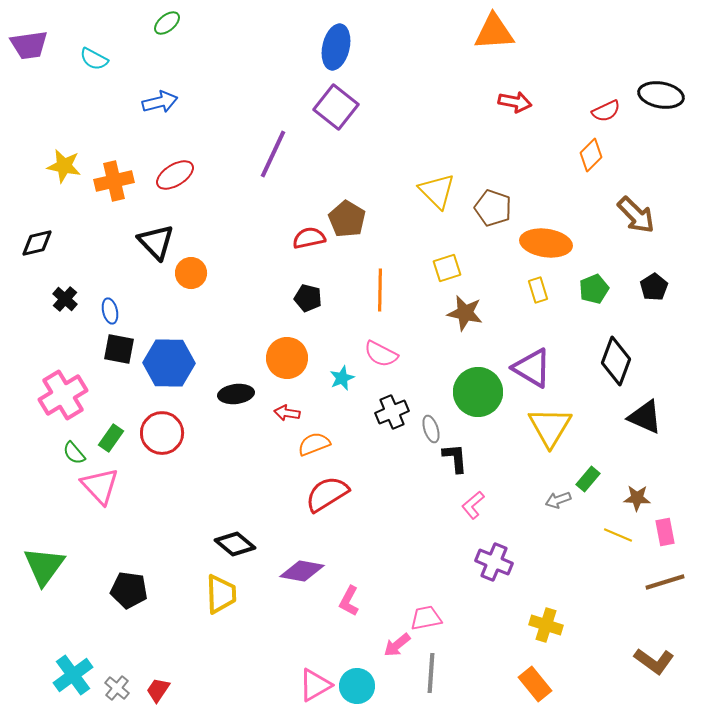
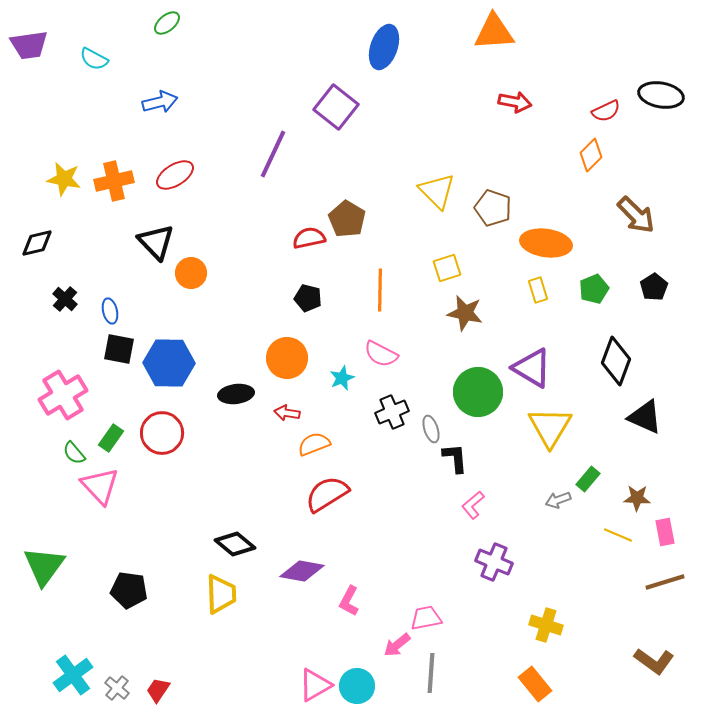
blue ellipse at (336, 47): moved 48 px right; rotated 6 degrees clockwise
yellow star at (64, 166): moved 13 px down
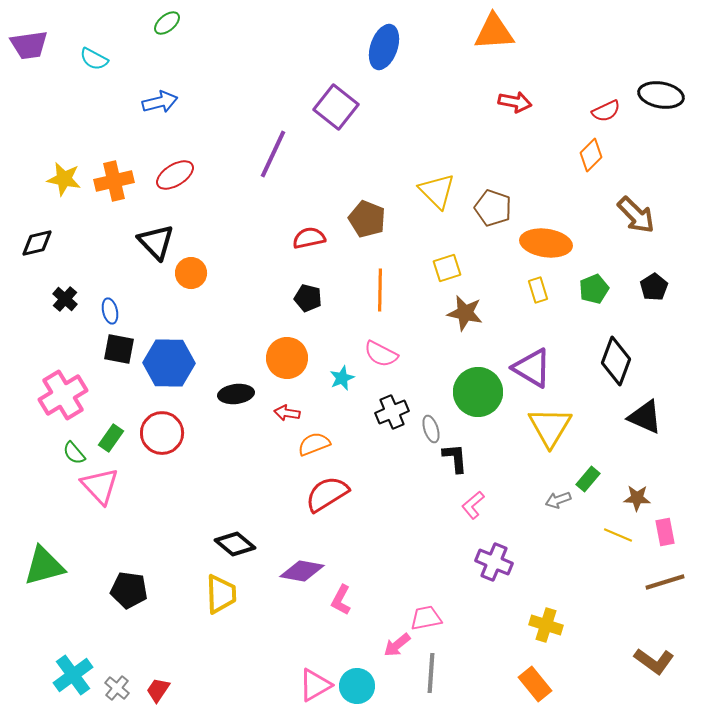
brown pentagon at (347, 219): moved 20 px right; rotated 9 degrees counterclockwise
green triangle at (44, 566): rotated 39 degrees clockwise
pink L-shape at (349, 601): moved 8 px left, 1 px up
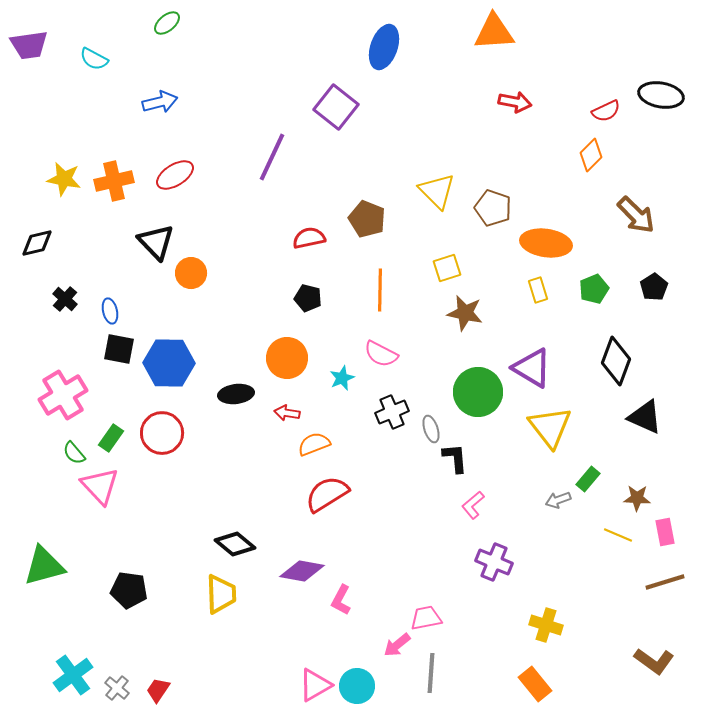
purple line at (273, 154): moved 1 px left, 3 px down
yellow triangle at (550, 427): rotated 9 degrees counterclockwise
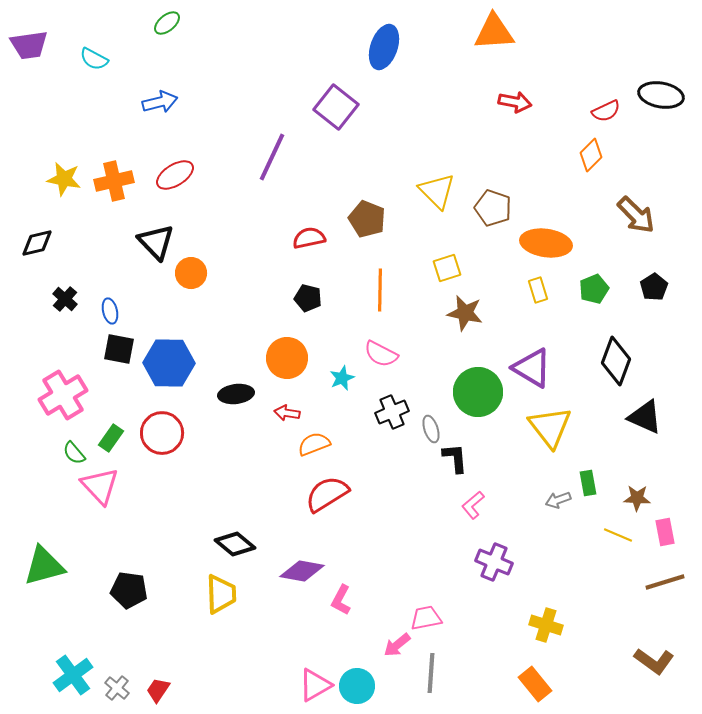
green rectangle at (588, 479): moved 4 px down; rotated 50 degrees counterclockwise
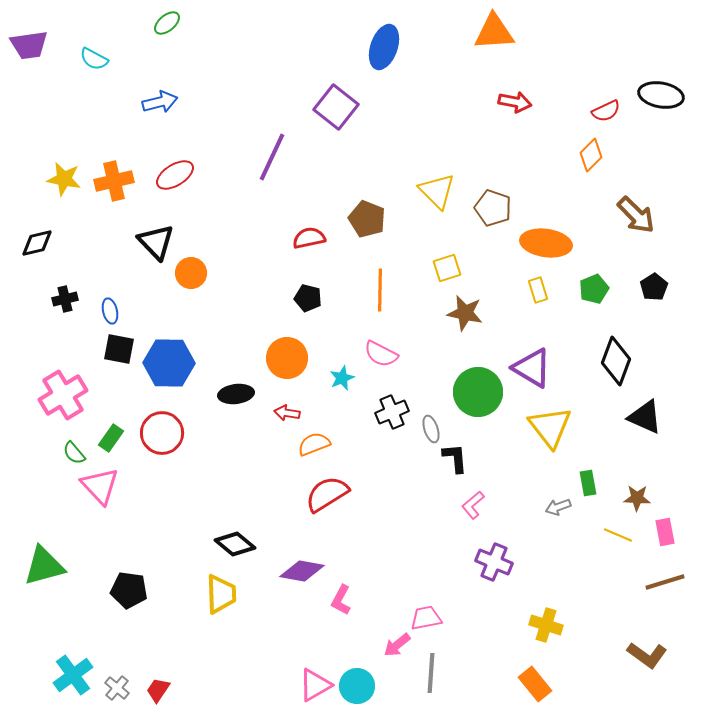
black cross at (65, 299): rotated 35 degrees clockwise
gray arrow at (558, 500): moved 7 px down
brown L-shape at (654, 661): moved 7 px left, 6 px up
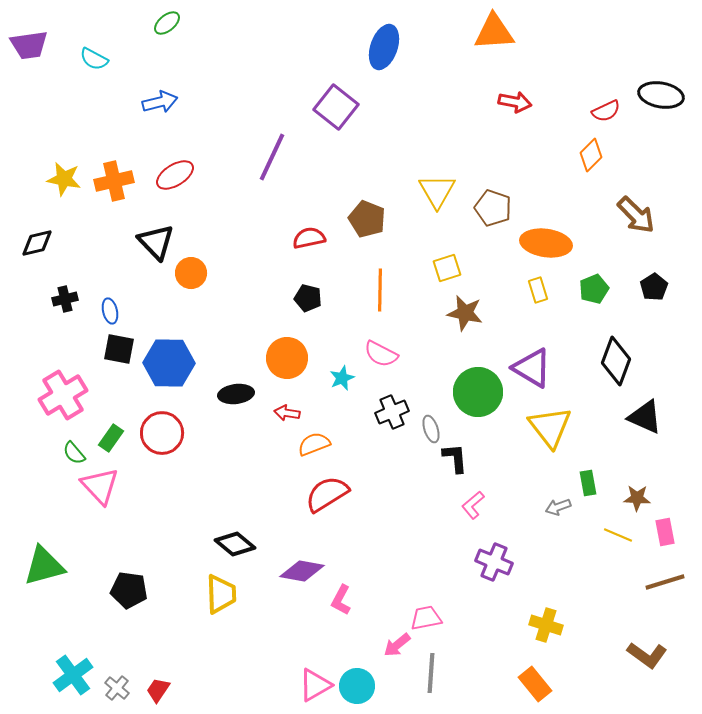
yellow triangle at (437, 191): rotated 15 degrees clockwise
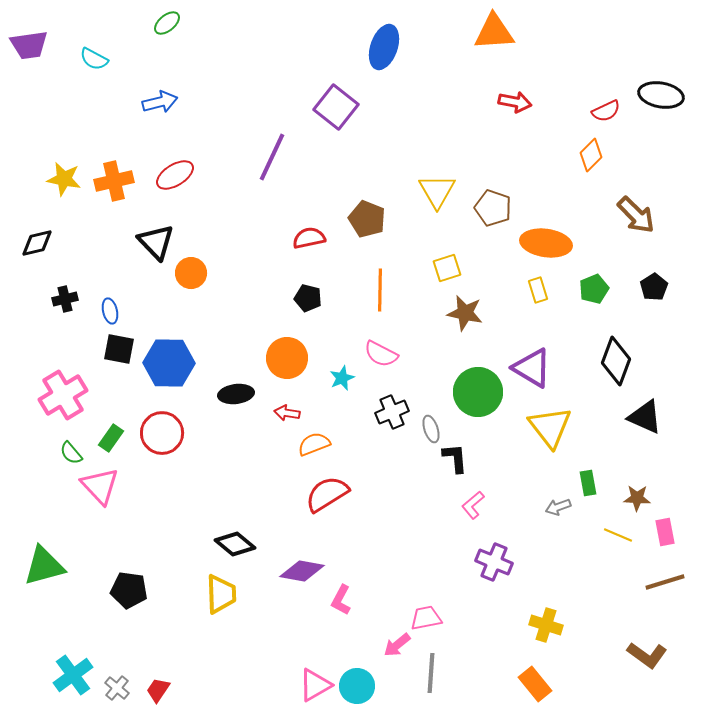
green semicircle at (74, 453): moved 3 px left
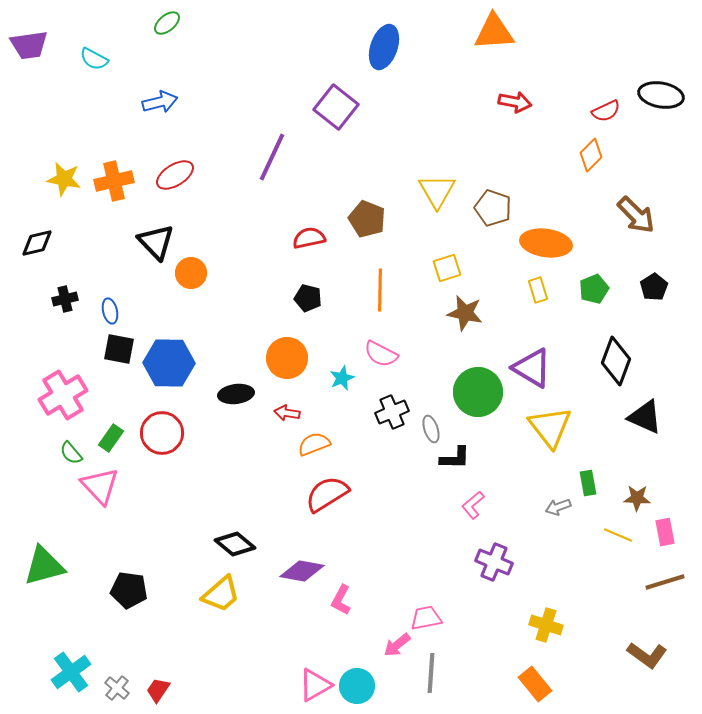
black L-shape at (455, 458): rotated 96 degrees clockwise
yellow trapezoid at (221, 594): rotated 51 degrees clockwise
cyan cross at (73, 675): moved 2 px left, 3 px up
